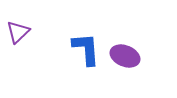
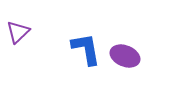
blue L-shape: rotated 6 degrees counterclockwise
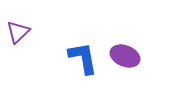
blue L-shape: moved 3 px left, 9 px down
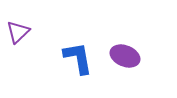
blue L-shape: moved 5 px left
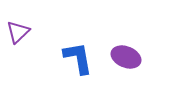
purple ellipse: moved 1 px right, 1 px down
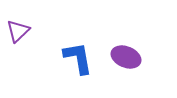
purple triangle: moved 1 px up
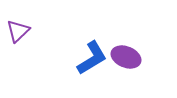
blue L-shape: moved 14 px right; rotated 69 degrees clockwise
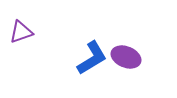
purple triangle: moved 3 px right, 1 px down; rotated 25 degrees clockwise
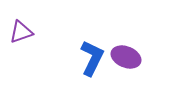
blue L-shape: rotated 33 degrees counterclockwise
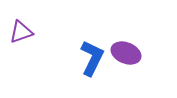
purple ellipse: moved 4 px up
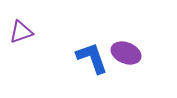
blue L-shape: rotated 45 degrees counterclockwise
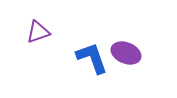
purple triangle: moved 17 px right
